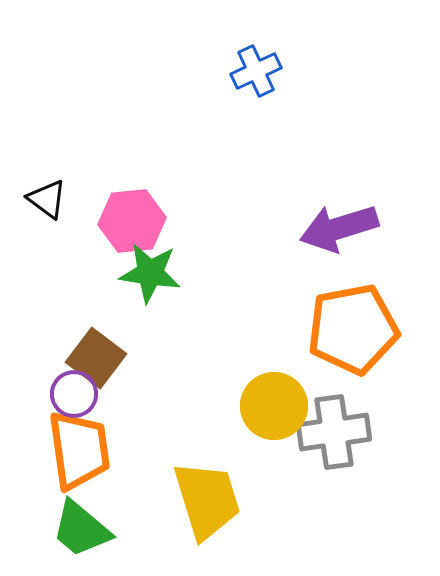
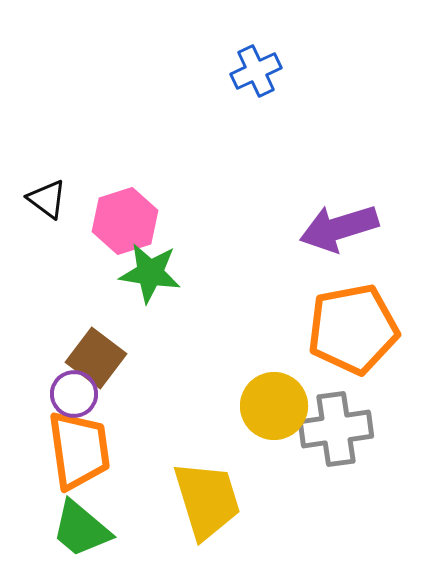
pink hexagon: moved 7 px left; rotated 12 degrees counterclockwise
gray cross: moved 2 px right, 3 px up
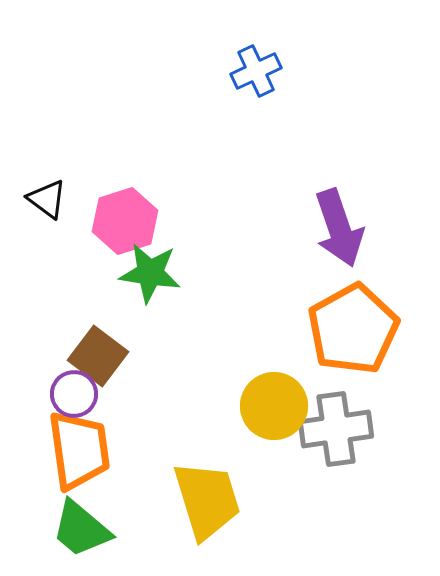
purple arrow: rotated 92 degrees counterclockwise
orange pentagon: rotated 18 degrees counterclockwise
brown square: moved 2 px right, 2 px up
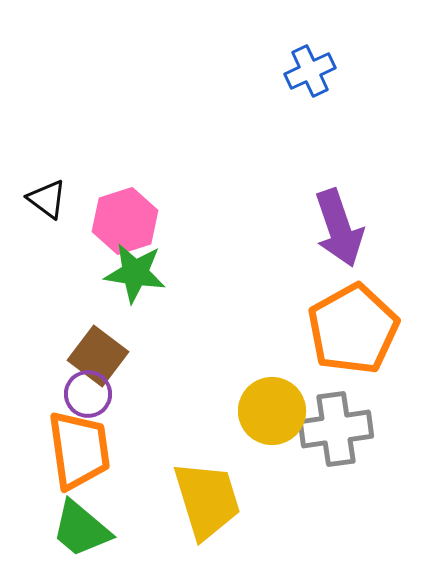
blue cross: moved 54 px right
green star: moved 15 px left
purple circle: moved 14 px right
yellow circle: moved 2 px left, 5 px down
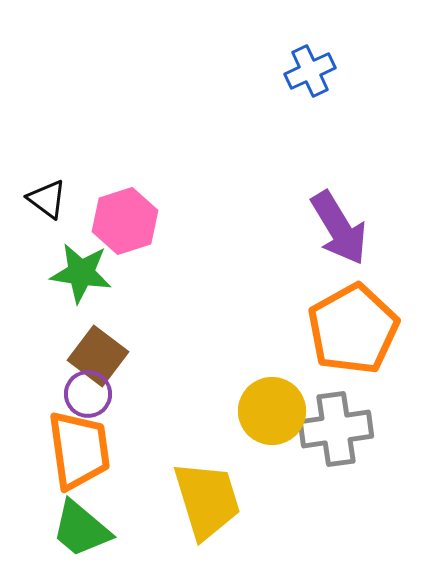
purple arrow: rotated 12 degrees counterclockwise
green star: moved 54 px left
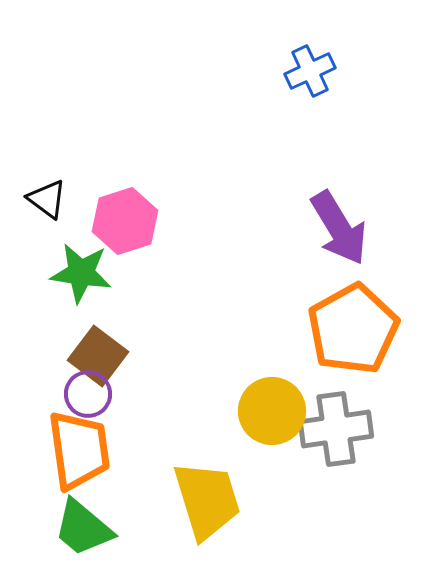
green trapezoid: moved 2 px right, 1 px up
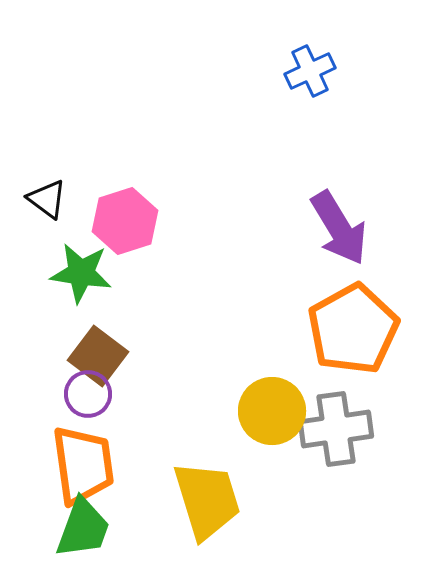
orange trapezoid: moved 4 px right, 15 px down
green trapezoid: rotated 110 degrees counterclockwise
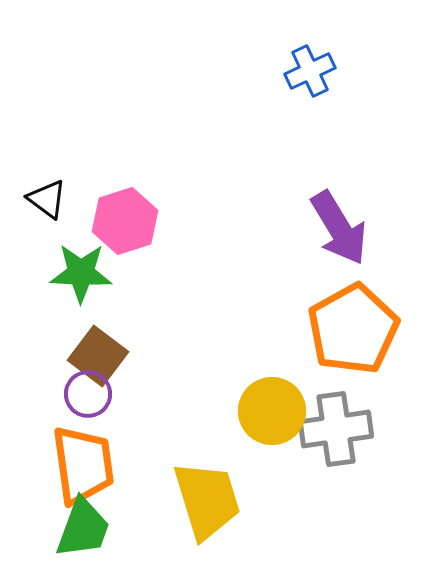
green star: rotated 6 degrees counterclockwise
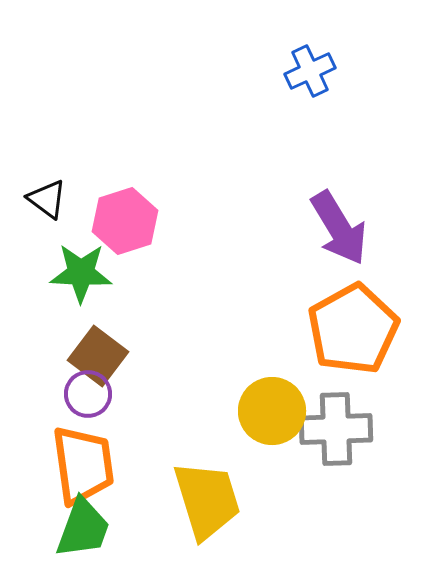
gray cross: rotated 6 degrees clockwise
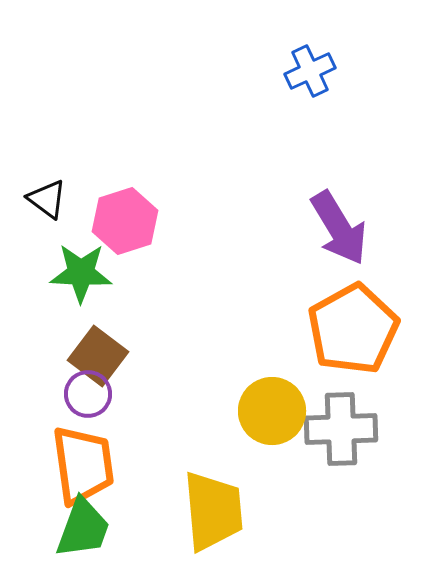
gray cross: moved 5 px right
yellow trapezoid: moved 6 px right, 11 px down; rotated 12 degrees clockwise
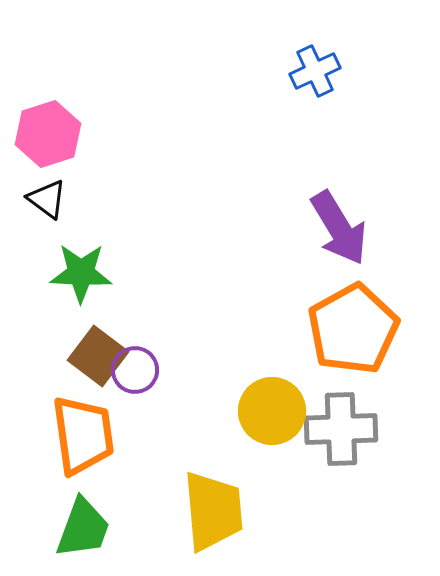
blue cross: moved 5 px right
pink hexagon: moved 77 px left, 87 px up
purple circle: moved 47 px right, 24 px up
orange trapezoid: moved 30 px up
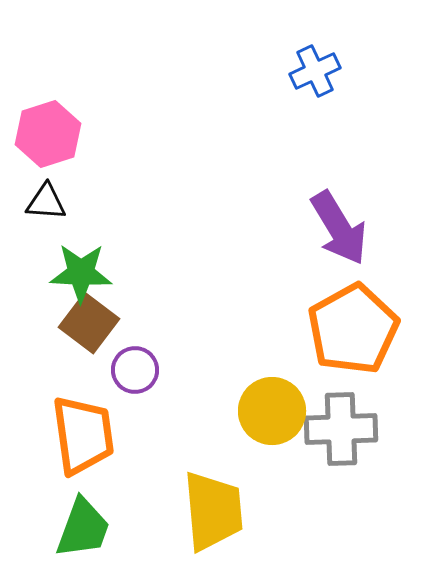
black triangle: moved 1 px left, 3 px down; rotated 33 degrees counterclockwise
brown square: moved 9 px left, 33 px up
